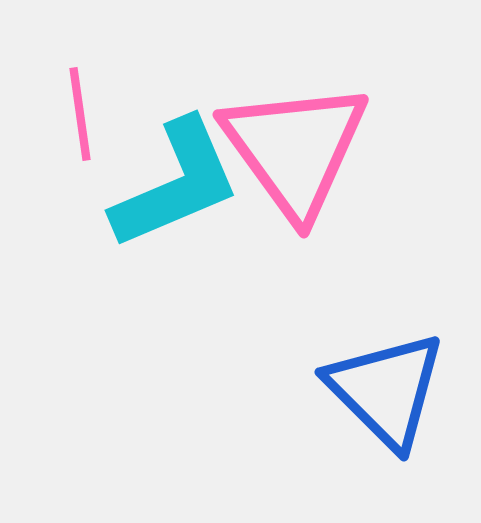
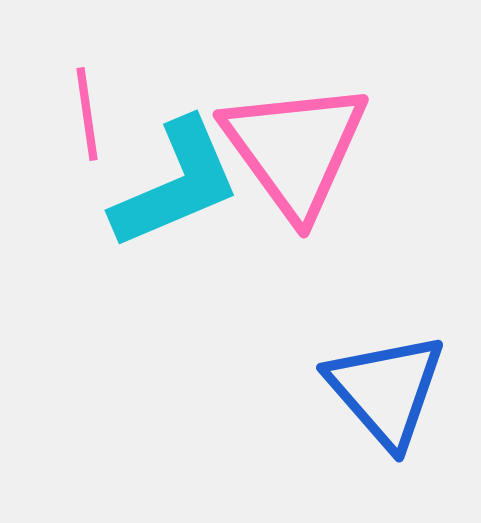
pink line: moved 7 px right
blue triangle: rotated 4 degrees clockwise
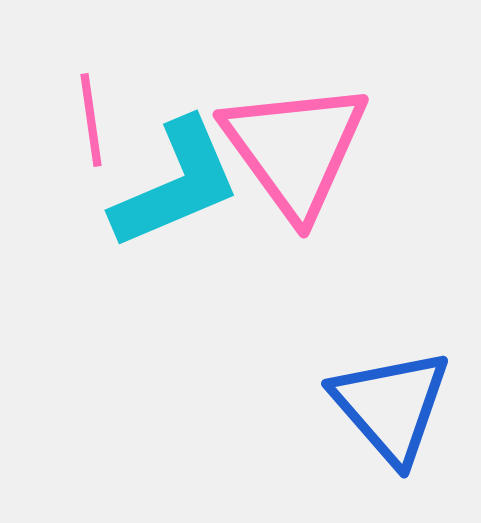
pink line: moved 4 px right, 6 px down
blue triangle: moved 5 px right, 16 px down
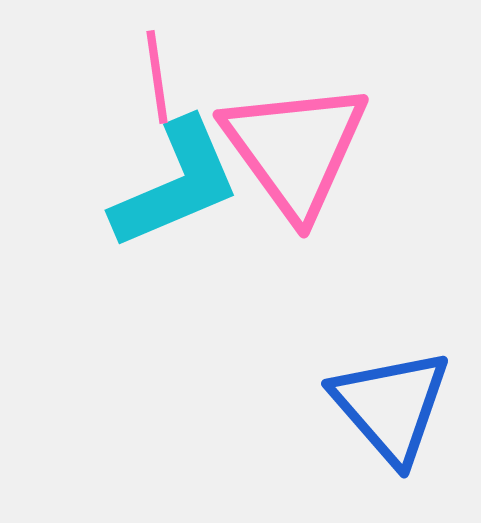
pink line: moved 66 px right, 43 px up
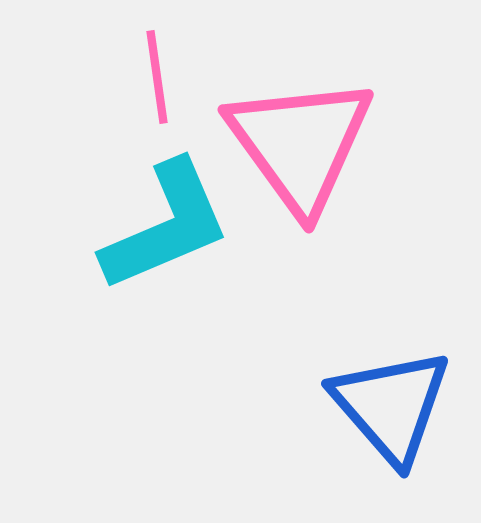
pink triangle: moved 5 px right, 5 px up
cyan L-shape: moved 10 px left, 42 px down
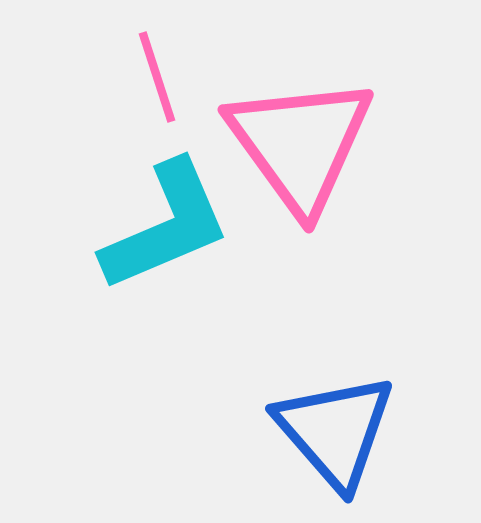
pink line: rotated 10 degrees counterclockwise
blue triangle: moved 56 px left, 25 px down
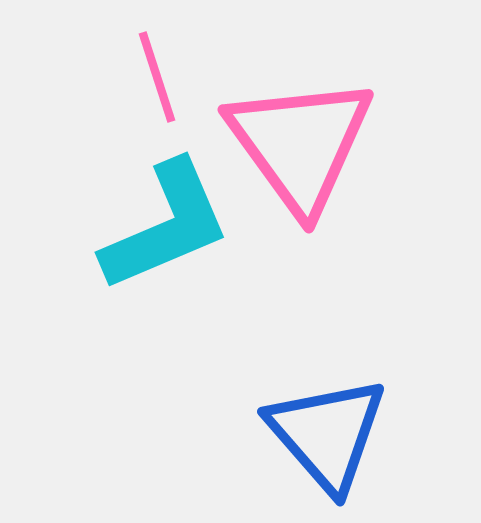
blue triangle: moved 8 px left, 3 px down
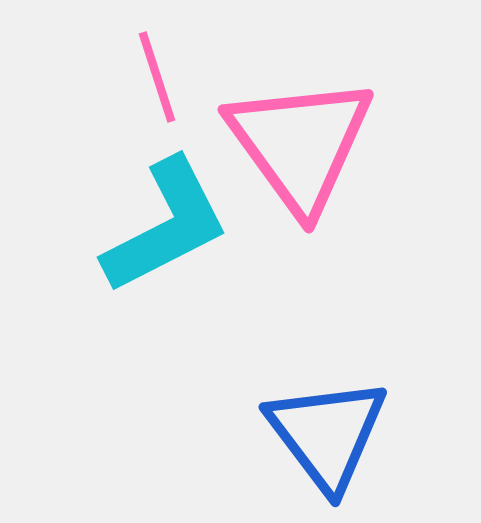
cyan L-shape: rotated 4 degrees counterclockwise
blue triangle: rotated 4 degrees clockwise
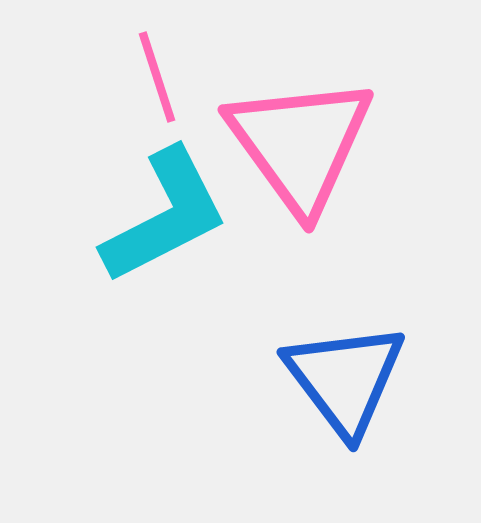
cyan L-shape: moved 1 px left, 10 px up
blue triangle: moved 18 px right, 55 px up
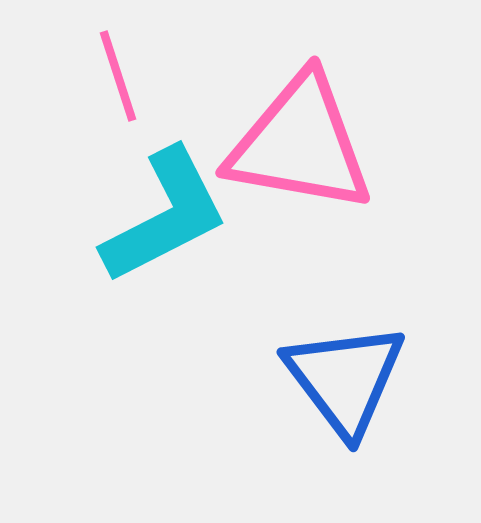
pink line: moved 39 px left, 1 px up
pink triangle: rotated 44 degrees counterclockwise
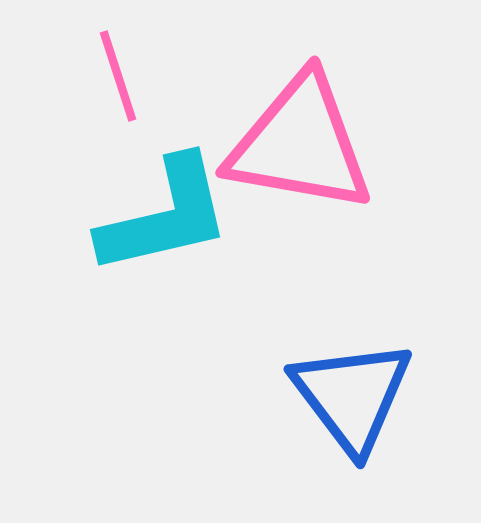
cyan L-shape: rotated 14 degrees clockwise
blue triangle: moved 7 px right, 17 px down
